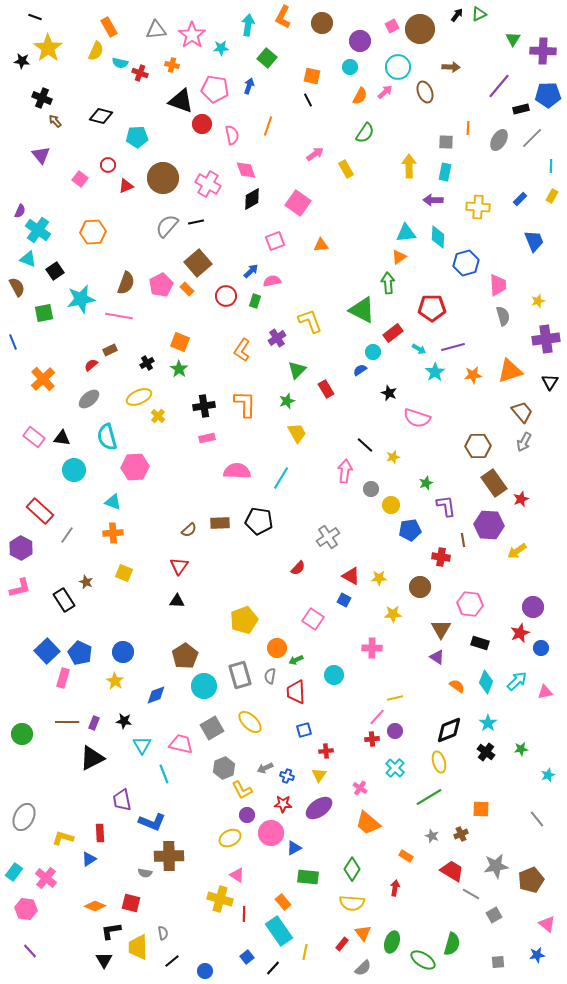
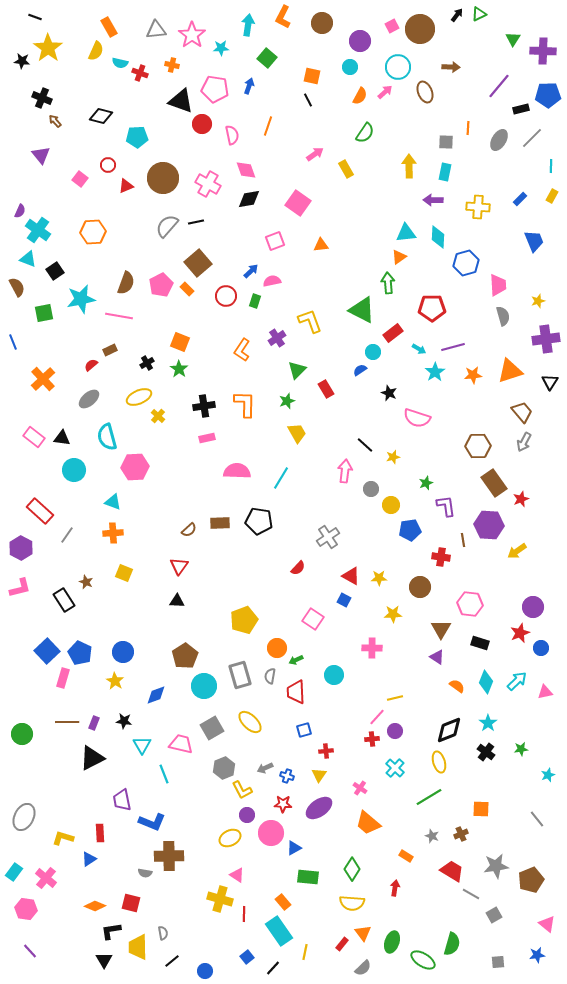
black diamond at (252, 199): moved 3 px left; rotated 20 degrees clockwise
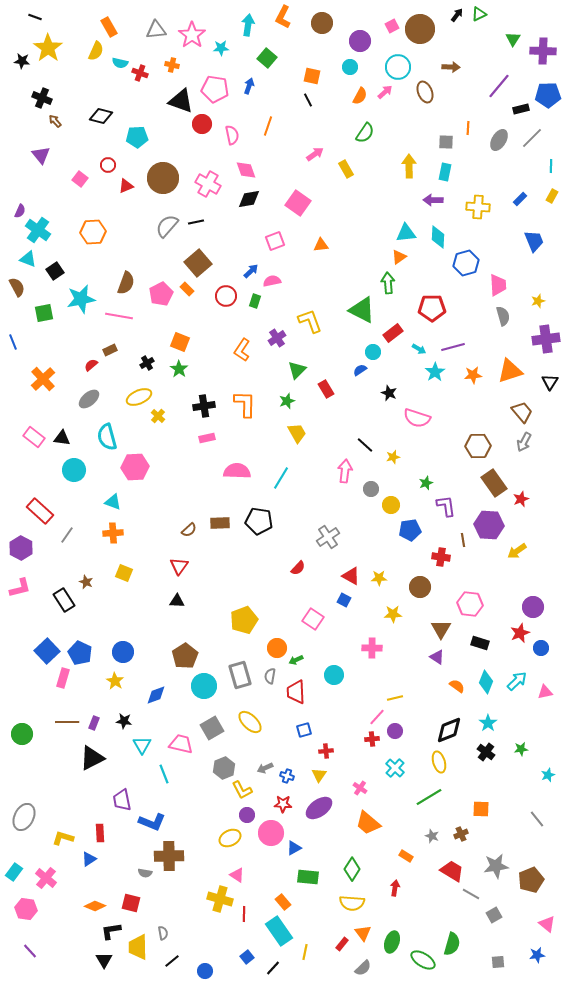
pink pentagon at (161, 285): moved 9 px down
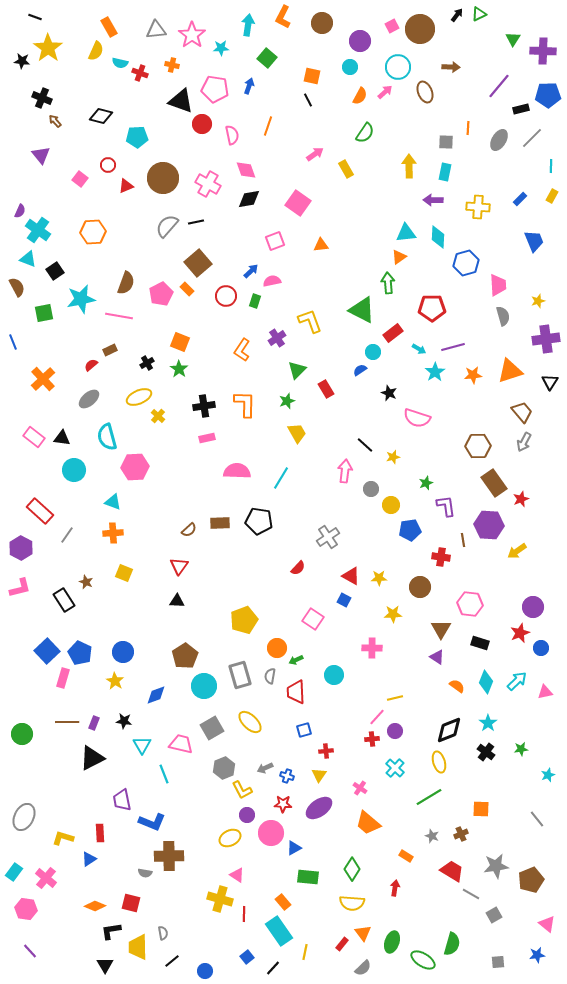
black triangle at (104, 960): moved 1 px right, 5 px down
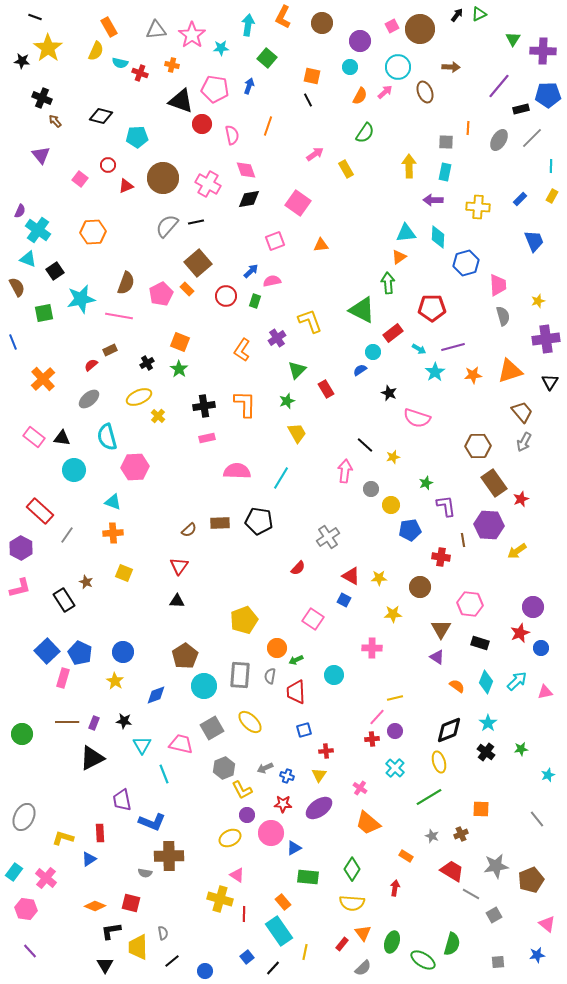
gray rectangle at (240, 675): rotated 20 degrees clockwise
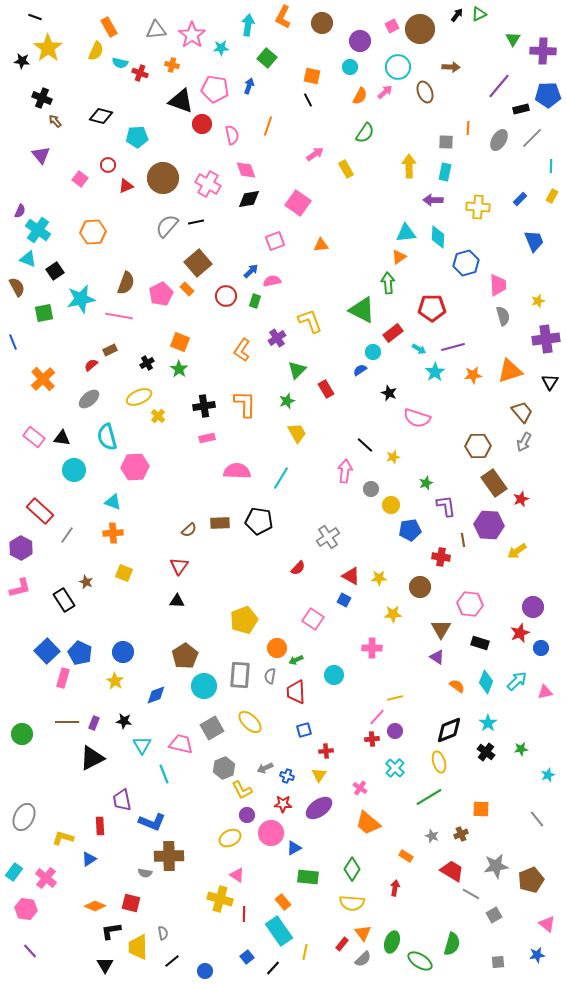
red rectangle at (100, 833): moved 7 px up
green ellipse at (423, 960): moved 3 px left, 1 px down
gray semicircle at (363, 968): moved 9 px up
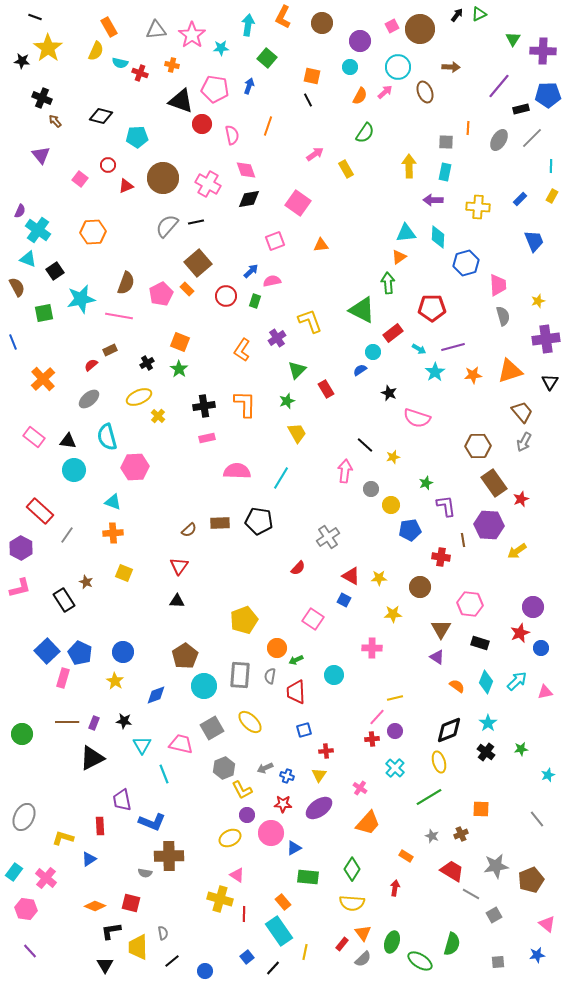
black triangle at (62, 438): moved 6 px right, 3 px down
orange trapezoid at (368, 823): rotated 88 degrees counterclockwise
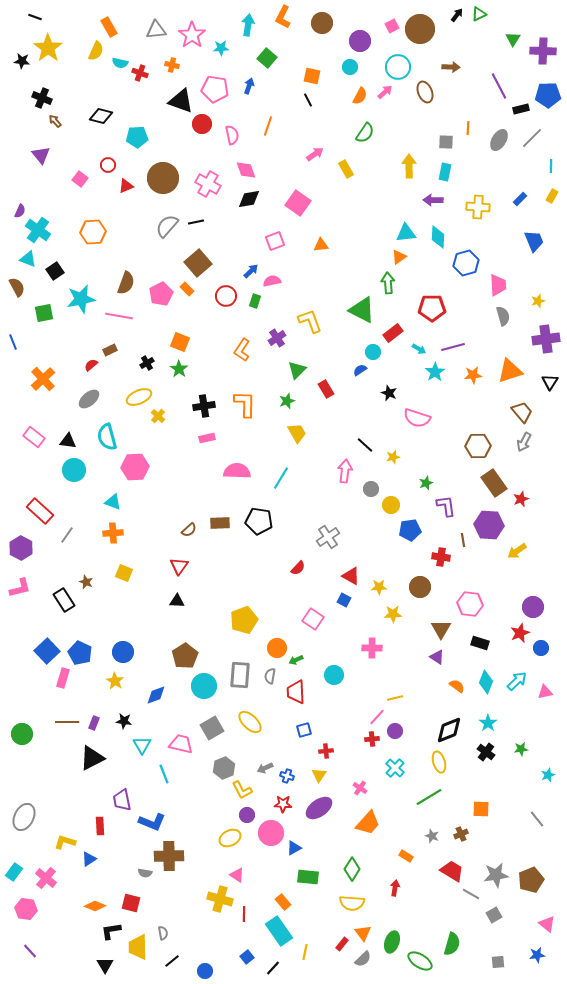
purple line at (499, 86): rotated 68 degrees counterclockwise
yellow star at (379, 578): moved 9 px down
yellow L-shape at (63, 838): moved 2 px right, 4 px down
gray star at (496, 866): moved 9 px down
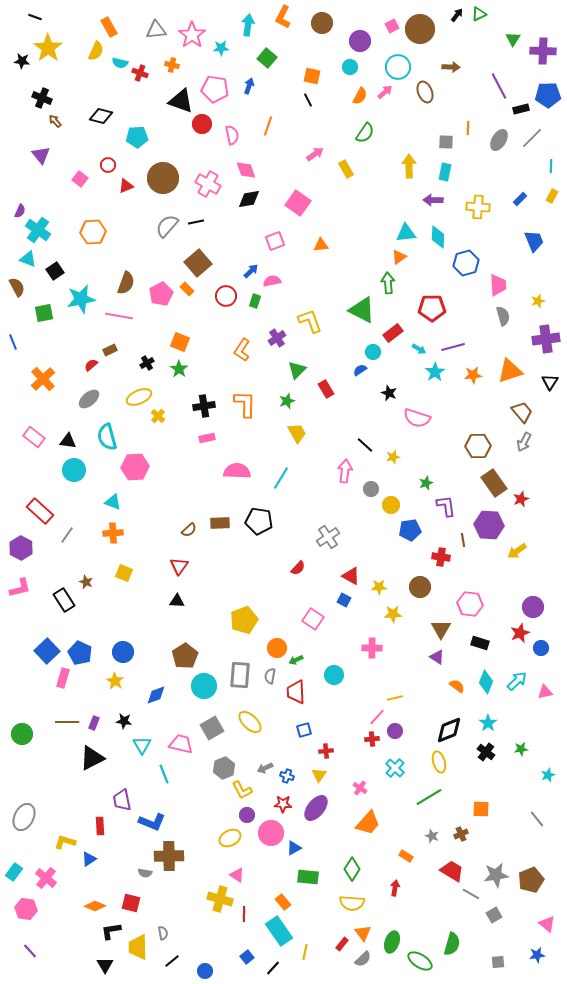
purple ellipse at (319, 808): moved 3 px left; rotated 16 degrees counterclockwise
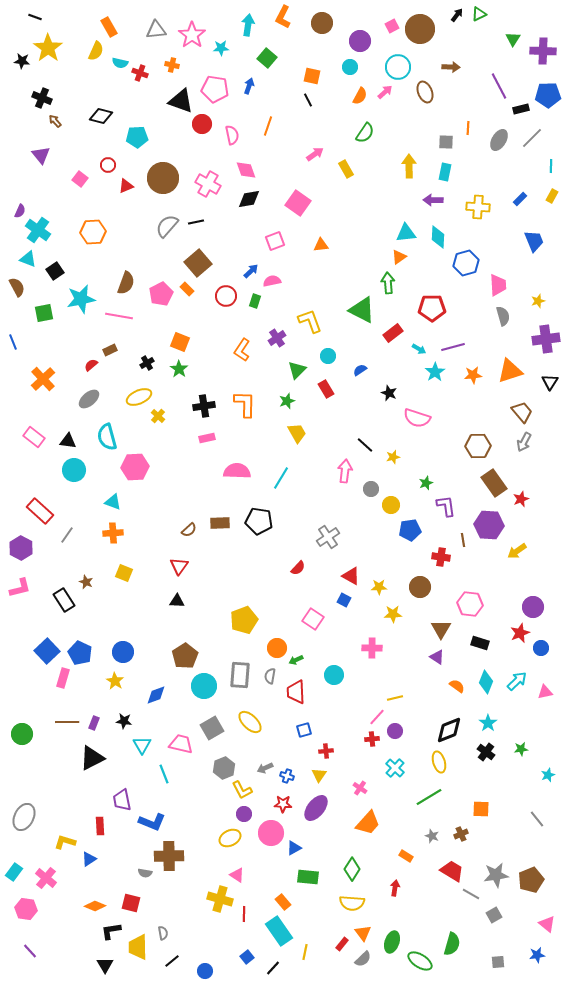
cyan circle at (373, 352): moved 45 px left, 4 px down
purple circle at (247, 815): moved 3 px left, 1 px up
